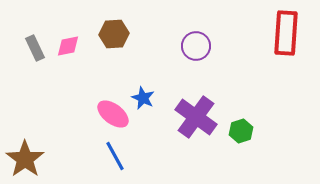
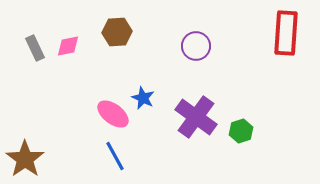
brown hexagon: moved 3 px right, 2 px up
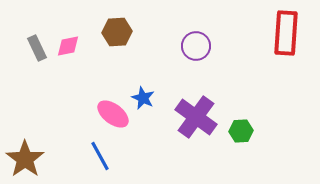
gray rectangle: moved 2 px right
green hexagon: rotated 15 degrees clockwise
blue line: moved 15 px left
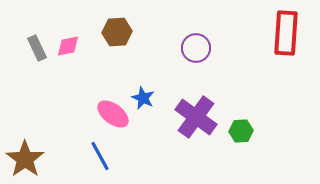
purple circle: moved 2 px down
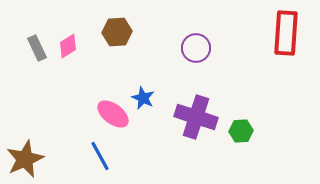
pink diamond: rotated 20 degrees counterclockwise
purple cross: rotated 18 degrees counterclockwise
brown star: rotated 12 degrees clockwise
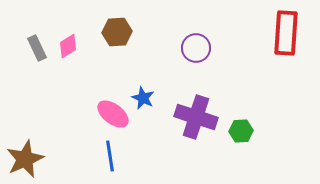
blue line: moved 10 px right; rotated 20 degrees clockwise
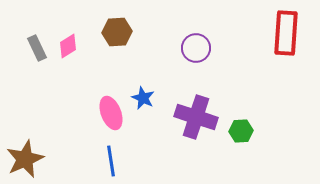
pink ellipse: moved 2 px left, 1 px up; rotated 32 degrees clockwise
blue line: moved 1 px right, 5 px down
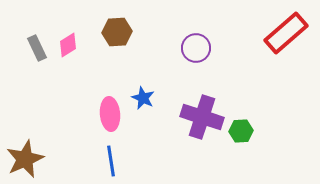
red rectangle: rotated 45 degrees clockwise
pink diamond: moved 1 px up
pink ellipse: moved 1 px left, 1 px down; rotated 16 degrees clockwise
purple cross: moved 6 px right
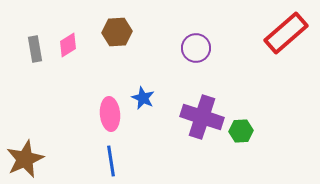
gray rectangle: moved 2 px left, 1 px down; rotated 15 degrees clockwise
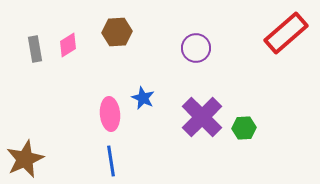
purple cross: rotated 27 degrees clockwise
green hexagon: moved 3 px right, 3 px up
